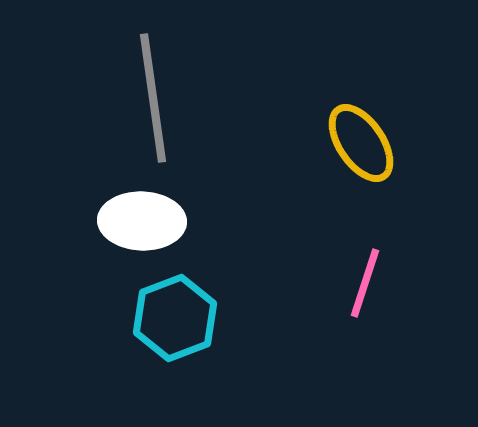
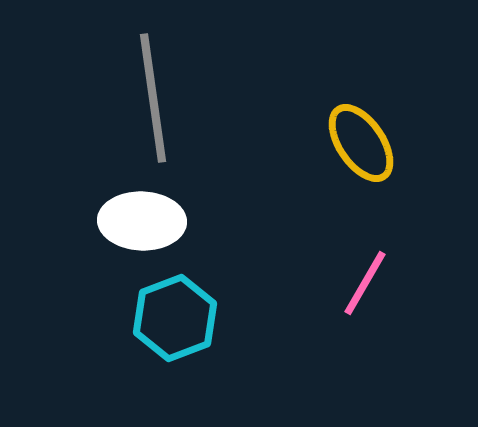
pink line: rotated 12 degrees clockwise
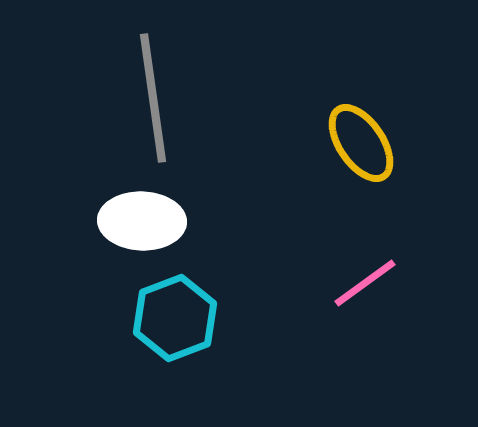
pink line: rotated 24 degrees clockwise
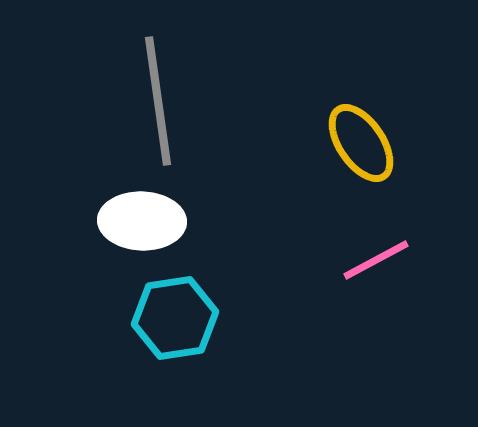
gray line: moved 5 px right, 3 px down
pink line: moved 11 px right, 23 px up; rotated 8 degrees clockwise
cyan hexagon: rotated 12 degrees clockwise
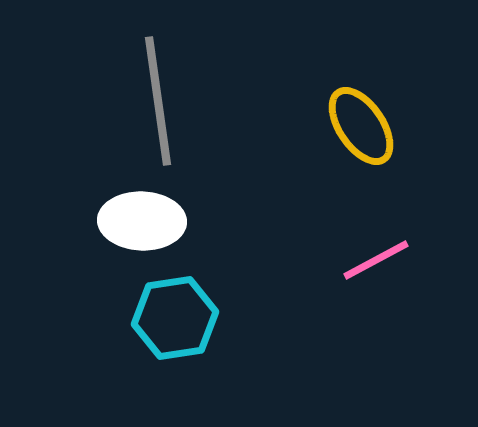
yellow ellipse: moved 17 px up
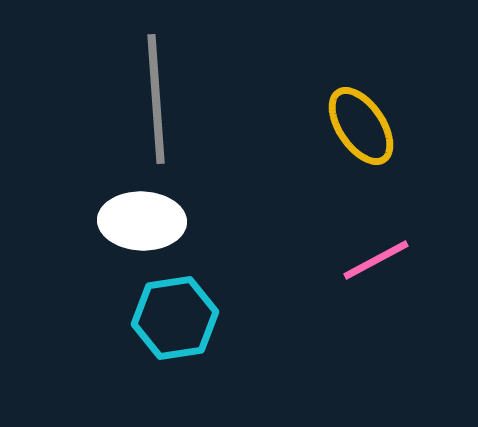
gray line: moved 2 px left, 2 px up; rotated 4 degrees clockwise
